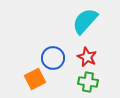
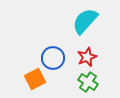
red star: rotated 24 degrees clockwise
green cross: rotated 24 degrees clockwise
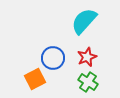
cyan semicircle: moved 1 px left
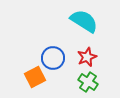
cyan semicircle: rotated 80 degrees clockwise
orange square: moved 2 px up
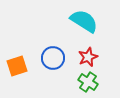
red star: moved 1 px right
orange square: moved 18 px left, 11 px up; rotated 10 degrees clockwise
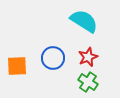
orange square: rotated 15 degrees clockwise
